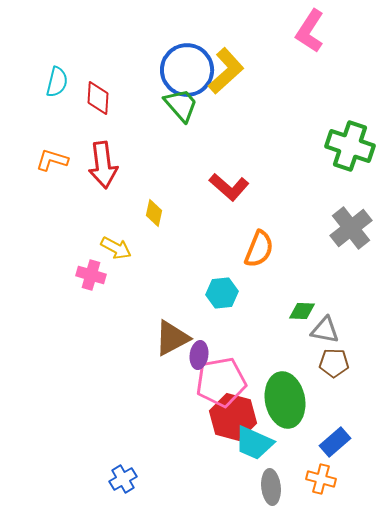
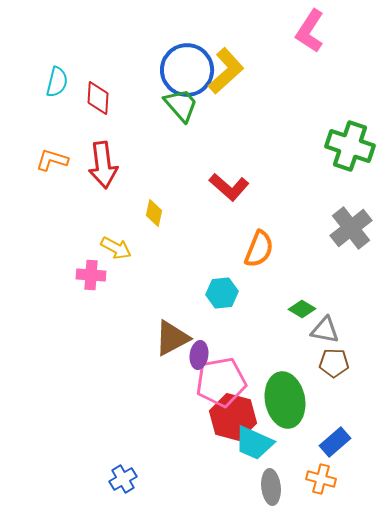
pink cross: rotated 12 degrees counterclockwise
green diamond: moved 2 px up; rotated 28 degrees clockwise
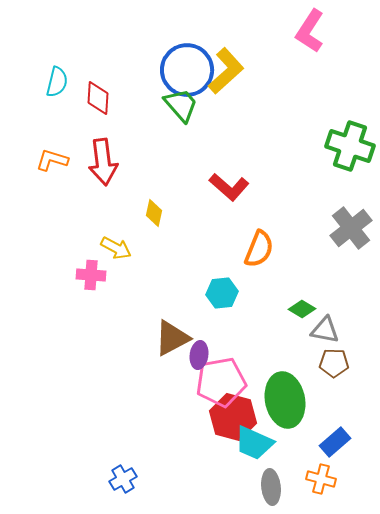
red arrow: moved 3 px up
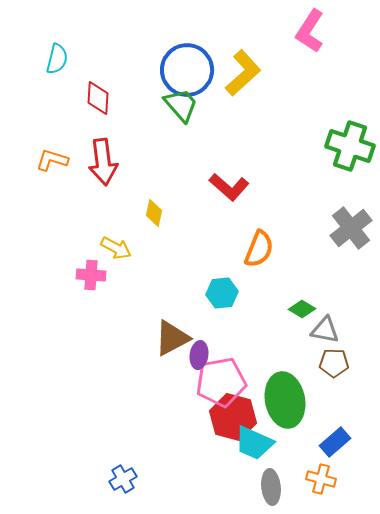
yellow L-shape: moved 17 px right, 2 px down
cyan semicircle: moved 23 px up
